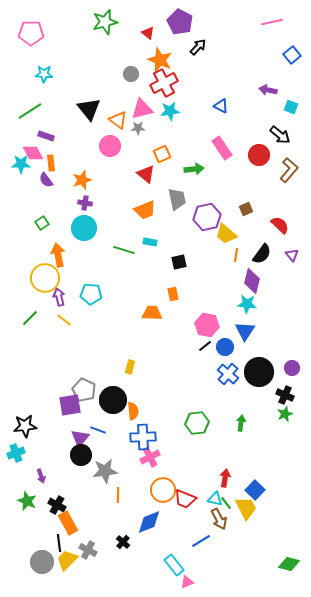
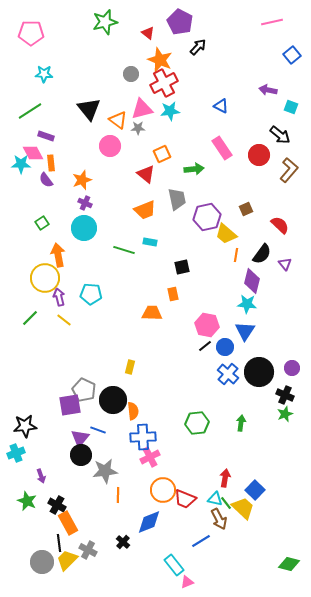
purple cross at (85, 203): rotated 16 degrees clockwise
purple triangle at (292, 255): moved 7 px left, 9 px down
black square at (179, 262): moved 3 px right, 5 px down
yellow trapezoid at (246, 508): moved 3 px left; rotated 20 degrees counterclockwise
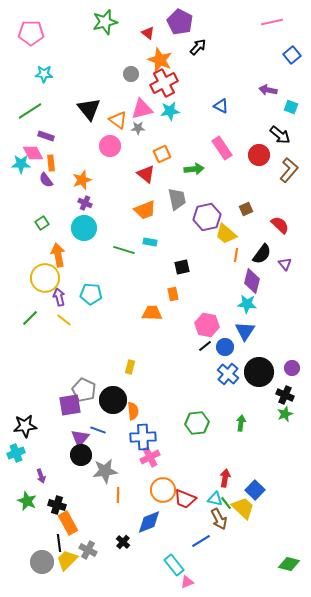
black cross at (57, 505): rotated 12 degrees counterclockwise
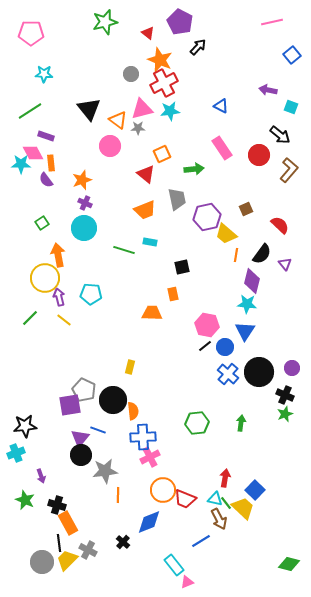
green star at (27, 501): moved 2 px left, 1 px up
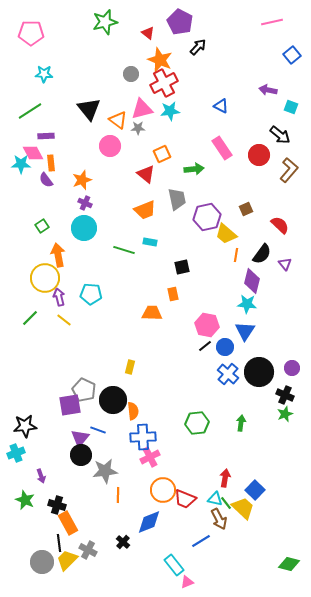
purple rectangle at (46, 136): rotated 21 degrees counterclockwise
green square at (42, 223): moved 3 px down
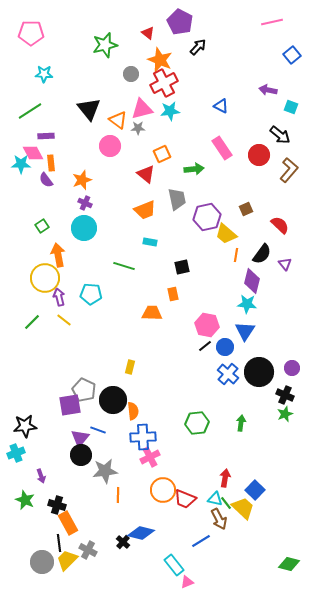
green star at (105, 22): moved 23 px down
green line at (124, 250): moved 16 px down
green line at (30, 318): moved 2 px right, 4 px down
blue diamond at (149, 522): moved 8 px left, 11 px down; rotated 36 degrees clockwise
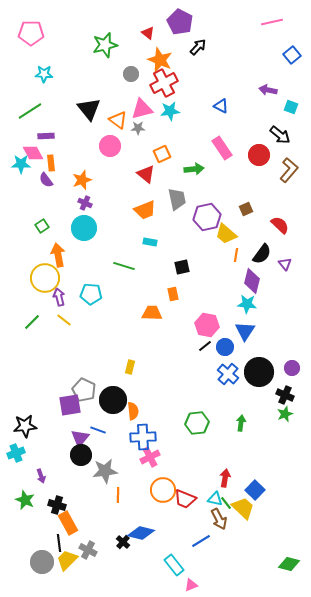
pink triangle at (187, 582): moved 4 px right, 3 px down
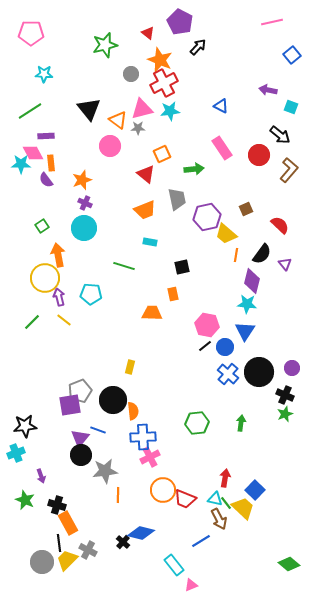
gray pentagon at (84, 390): moved 4 px left, 1 px down; rotated 25 degrees clockwise
green diamond at (289, 564): rotated 25 degrees clockwise
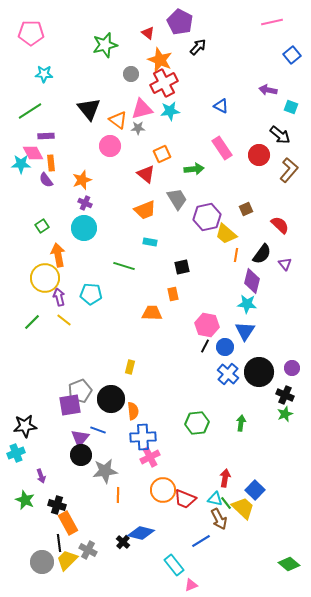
gray trapezoid at (177, 199): rotated 20 degrees counterclockwise
black line at (205, 346): rotated 24 degrees counterclockwise
black circle at (113, 400): moved 2 px left, 1 px up
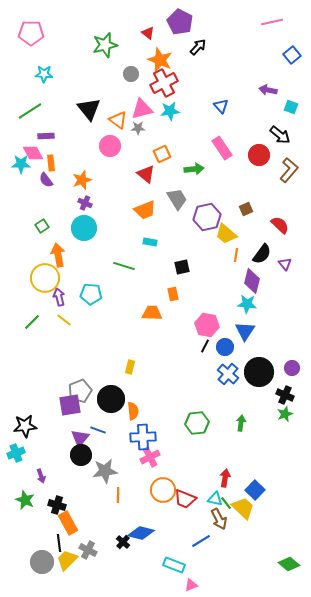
blue triangle at (221, 106): rotated 21 degrees clockwise
cyan rectangle at (174, 565): rotated 30 degrees counterclockwise
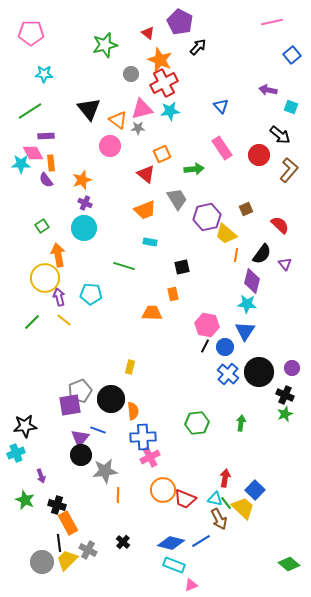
blue diamond at (141, 533): moved 30 px right, 10 px down
